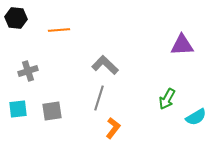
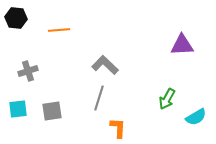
orange L-shape: moved 5 px right; rotated 35 degrees counterclockwise
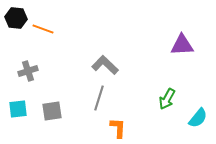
orange line: moved 16 px left, 1 px up; rotated 25 degrees clockwise
cyan semicircle: moved 2 px right, 1 px down; rotated 20 degrees counterclockwise
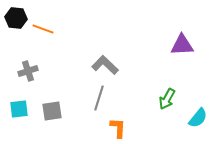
cyan square: moved 1 px right
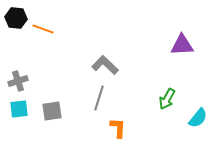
gray cross: moved 10 px left, 10 px down
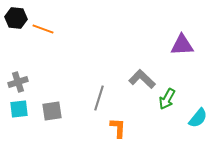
gray L-shape: moved 37 px right, 14 px down
gray cross: moved 1 px down
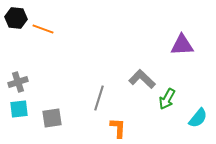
gray square: moved 7 px down
